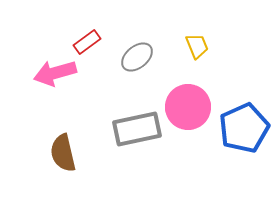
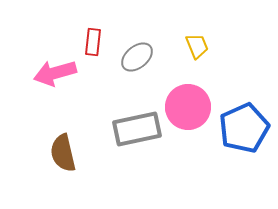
red rectangle: moved 6 px right; rotated 48 degrees counterclockwise
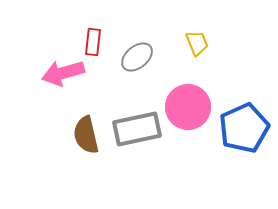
yellow trapezoid: moved 3 px up
pink arrow: moved 8 px right
brown semicircle: moved 23 px right, 18 px up
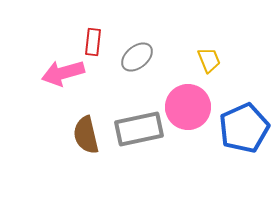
yellow trapezoid: moved 12 px right, 17 px down
gray rectangle: moved 2 px right
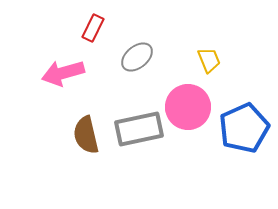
red rectangle: moved 14 px up; rotated 20 degrees clockwise
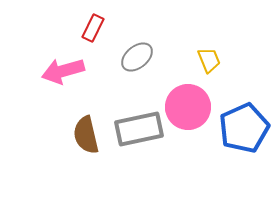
pink arrow: moved 2 px up
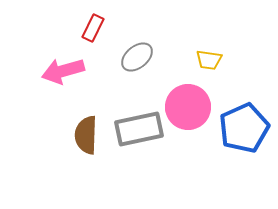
yellow trapezoid: rotated 120 degrees clockwise
brown semicircle: rotated 15 degrees clockwise
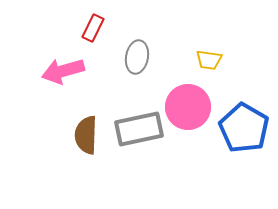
gray ellipse: rotated 40 degrees counterclockwise
blue pentagon: rotated 18 degrees counterclockwise
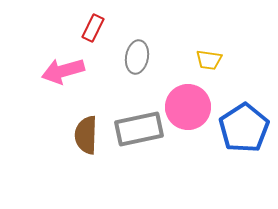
blue pentagon: rotated 9 degrees clockwise
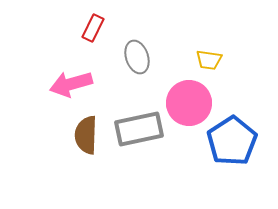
gray ellipse: rotated 28 degrees counterclockwise
pink arrow: moved 8 px right, 13 px down
pink circle: moved 1 px right, 4 px up
blue pentagon: moved 12 px left, 13 px down
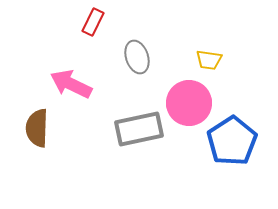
red rectangle: moved 6 px up
pink arrow: rotated 42 degrees clockwise
brown semicircle: moved 49 px left, 7 px up
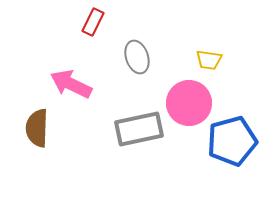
blue pentagon: rotated 18 degrees clockwise
